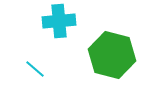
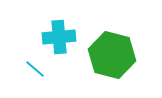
cyan cross: moved 16 px down
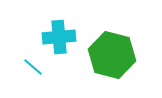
cyan line: moved 2 px left, 2 px up
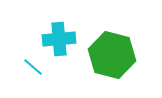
cyan cross: moved 2 px down
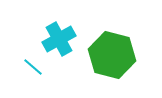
cyan cross: rotated 24 degrees counterclockwise
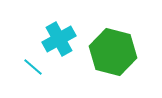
green hexagon: moved 1 px right, 3 px up
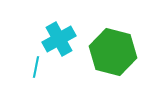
cyan line: moved 3 px right; rotated 60 degrees clockwise
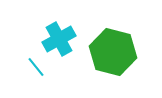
cyan line: rotated 50 degrees counterclockwise
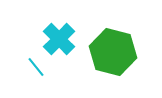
cyan cross: rotated 16 degrees counterclockwise
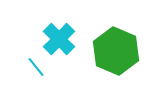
green hexagon: moved 3 px right, 1 px up; rotated 9 degrees clockwise
